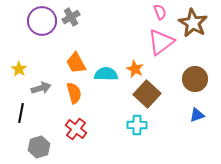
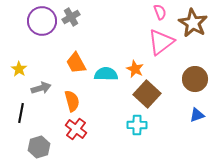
orange semicircle: moved 2 px left, 8 px down
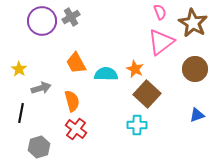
brown circle: moved 10 px up
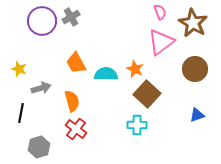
yellow star: rotated 14 degrees counterclockwise
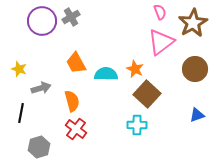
brown star: rotated 12 degrees clockwise
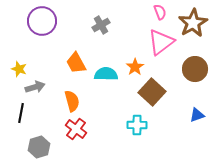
gray cross: moved 30 px right, 8 px down
orange star: moved 2 px up; rotated 12 degrees clockwise
gray arrow: moved 6 px left, 1 px up
brown square: moved 5 px right, 2 px up
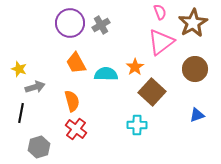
purple circle: moved 28 px right, 2 px down
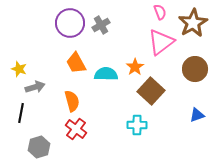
brown square: moved 1 px left, 1 px up
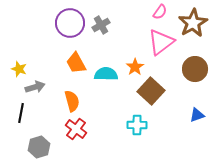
pink semicircle: rotated 56 degrees clockwise
